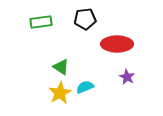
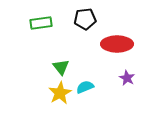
green rectangle: moved 1 px down
green triangle: rotated 18 degrees clockwise
purple star: moved 1 px down
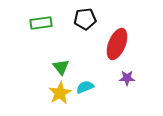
red ellipse: rotated 68 degrees counterclockwise
purple star: rotated 28 degrees counterclockwise
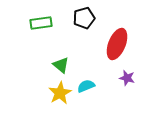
black pentagon: moved 1 px left, 1 px up; rotated 10 degrees counterclockwise
green triangle: moved 2 px up; rotated 12 degrees counterclockwise
purple star: rotated 14 degrees clockwise
cyan semicircle: moved 1 px right, 1 px up
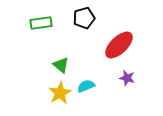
red ellipse: moved 2 px right, 1 px down; rotated 24 degrees clockwise
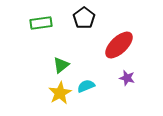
black pentagon: rotated 20 degrees counterclockwise
green triangle: rotated 42 degrees clockwise
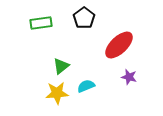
green triangle: moved 1 px down
purple star: moved 2 px right, 1 px up
yellow star: moved 3 px left; rotated 25 degrees clockwise
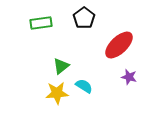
cyan semicircle: moved 2 px left; rotated 54 degrees clockwise
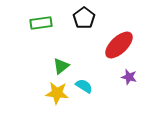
yellow star: rotated 10 degrees clockwise
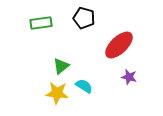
black pentagon: rotated 20 degrees counterclockwise
